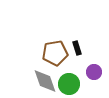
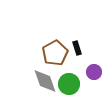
brown pentagon: rotated 20 degrees counterclockwise
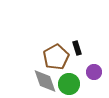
brown pentagon: moved 1 px right, 4 px down
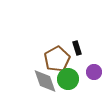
brown pentagon: moved 1 px right, 2 px down
green circle: moved 1 px left, 5 px up
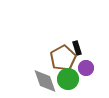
brown pentagon: moved 6 px right, 1 px up
purple circle: moved 8 px left, 4 px up
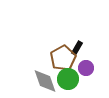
black rectangle: rotated 48 degrees clockwise
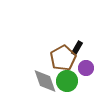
green circle: moved 1 px left, 2 px down
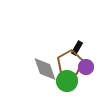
brown pentagon: moved 7 px right, 5 px down
purple circle: moved 1 px up
gray diamond: moved 12 px up
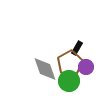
green circle: moved 2 px right
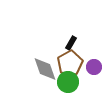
black rectangle: moved 6 px left, 5 px up
purple circle: moved 8 px right
green circle: moved 1 px left, 1 px down
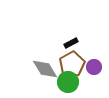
black rectangle: rotated 32 degrees clockwise
brown pentagon: moved 2 px right, 1 px down
gray diamond: rotated 12 degrees counterclockwise
